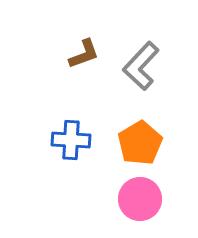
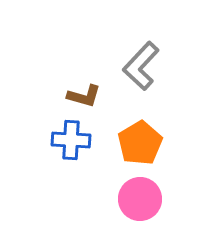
brown L-shape: moved 42 px down; rotated 36 degrees clockwise
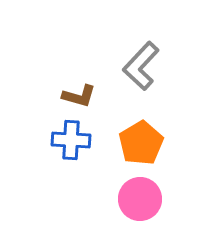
brown L-shape: moved 5 px left
orange pentagon: moved 1 px right
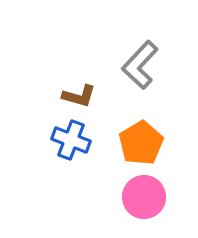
gray L-shape: moved 1 px left, 1 px up
blue cross: rotated 18 degrees clockwise
pink circle: moved 4 px right, 2 px up
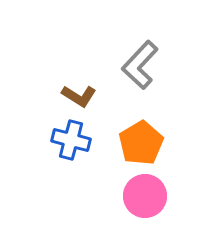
brown L-shape: rotated 16 degrees clockwise
blue cross: rotated 6 degrees counterclockwise
pink circle: moved 1 px right, 1 px up
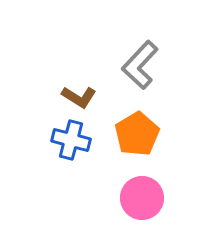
brown L-shape: moved 1 px down
orange pentagon: moved 4 px left, 9 px up
pink circle: moved 3 px left, 2 px down
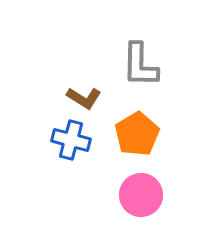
gray L-shape: rotated 42 degrees counterclockwise
brown L-shape: moved 5 px right, 1 px down
pink circle: moved 1 px left, 3 px up
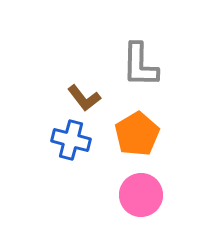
brown L-shape: rotated 20 degrees clockwise
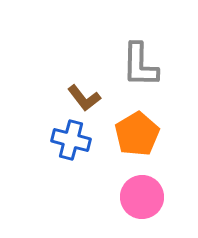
pink circle: moved 1 px right, 2 px down
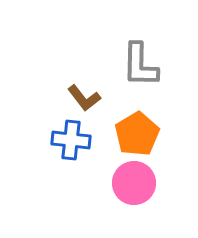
blue cross: rotated 9 degrees counterclockwise
pink circle: moved 8 px left, 14 px up
